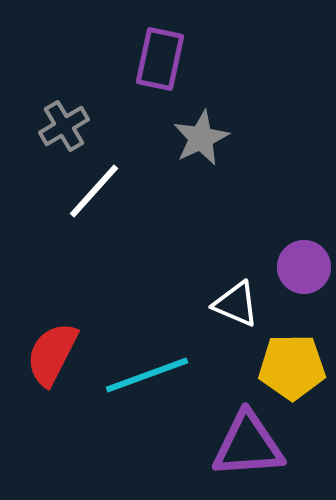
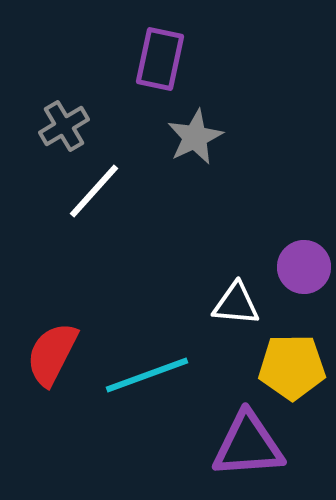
gray star: moved 6 px left, 1 px up
white triangle: rotated 18 degrees counterclockwise
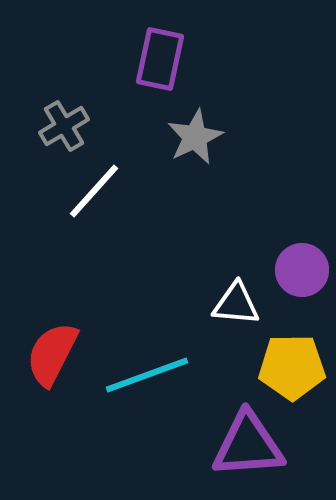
purple circle: moved 2 px left, 3 px down
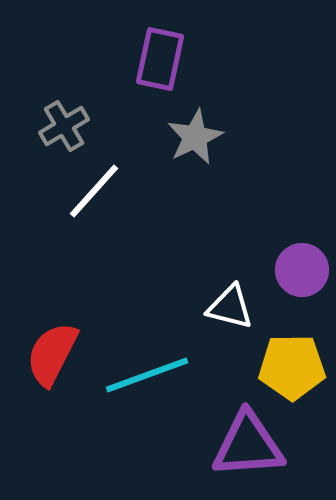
white triangle: moved 6 px left, 3 px down; rotated 9 degrees clockwise
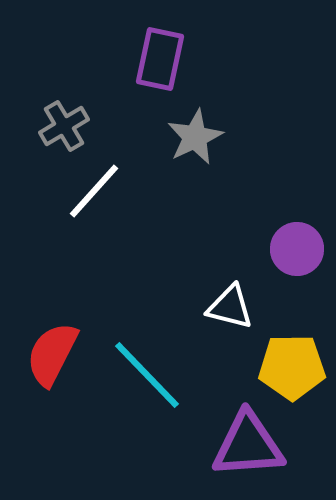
purple circle: moved 5 px left, 21 px up
cyan line: rotated 66 degrees clockwise
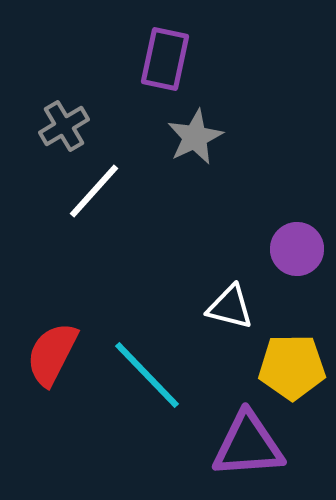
purple rectangle: moved 5 px right
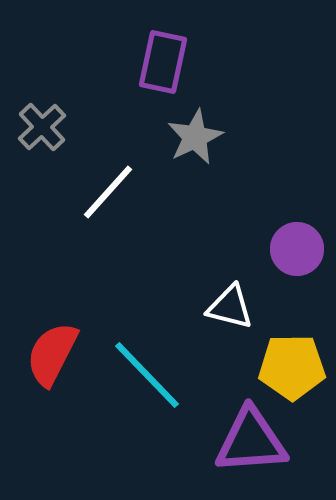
purple rectangle: moved 2 px left, 3 px down
gray cross: moved 22 px left, 1 px down; rotated 12 degrees counterclockwise
white line: moved 14 px right, 1 px down
purple triangle: moved 3 px right, 4 px up
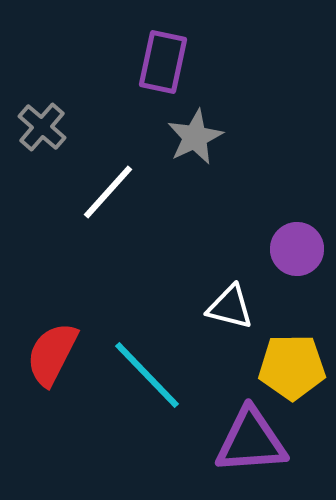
gray cross: rotated 6 degrees counterclockwise
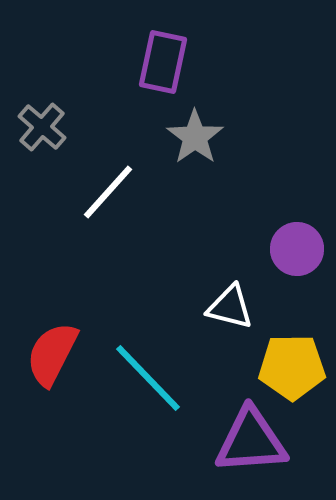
gray star: rotated 10 degrees counterclockwise
cyan line: moved 1 px right, 3 px down
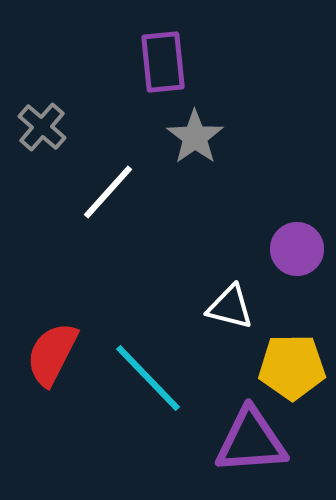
purple rectangle: rotated 18 degrees counterclockwise
